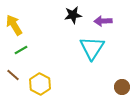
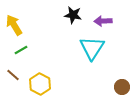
black star: rotated 18 degrees clockwise
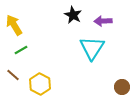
black star: rotated 18 degrees clockwise
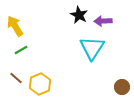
black star: moved 6 px right
yellow arrow: moved 1 px right, 1 px down
brown line: moved 3 px right, 3 px down
yellow hexagon: rotated 10 degrees clockwise
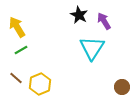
purple arrow: moved 1 px right; rotated 60 degrees clockwise
yellow arrow: moved 2 px right, 1 px down
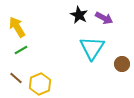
purple arrow: moved 3 px up; rotated 150 degrees clockwise
brown circle: moved 23 px up
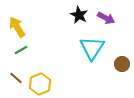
purple arrow: moved 2 px right
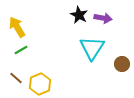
purple arrow: moved 3 px left; rotated 18 degrees counterclockwise
